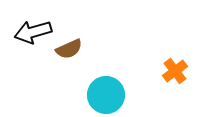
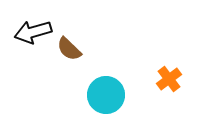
brown semicircle: rotated 68 degrees clockwise
orange cross: moved 6 px left, 8 px down
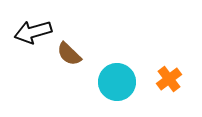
brown semicircle: moved 5 px down
cyan circle: moved 11 px right, 13 px up
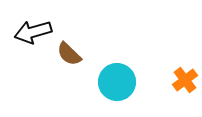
orange cross: moved 16 px right, 1 px down
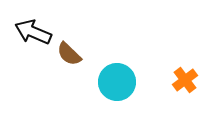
black arrow: rotated 39 degrees clockwise
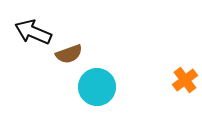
brown semicircle: rotated 64 degrees counterclockwise
cyan circle: moved 20 px left, 5 px down
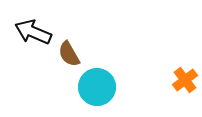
brown semicircle: rotated 80 degrees clockwise
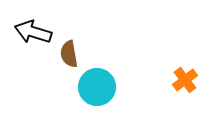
black arrow: rotated 6 degrees counterclockwise
brown semicircle: rotated 20 degrees clockwise
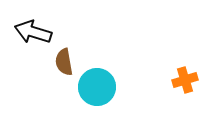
brown semicircle: moved 5 px left, 8 px down
orange cross: rotated 20 degrees clockwise
